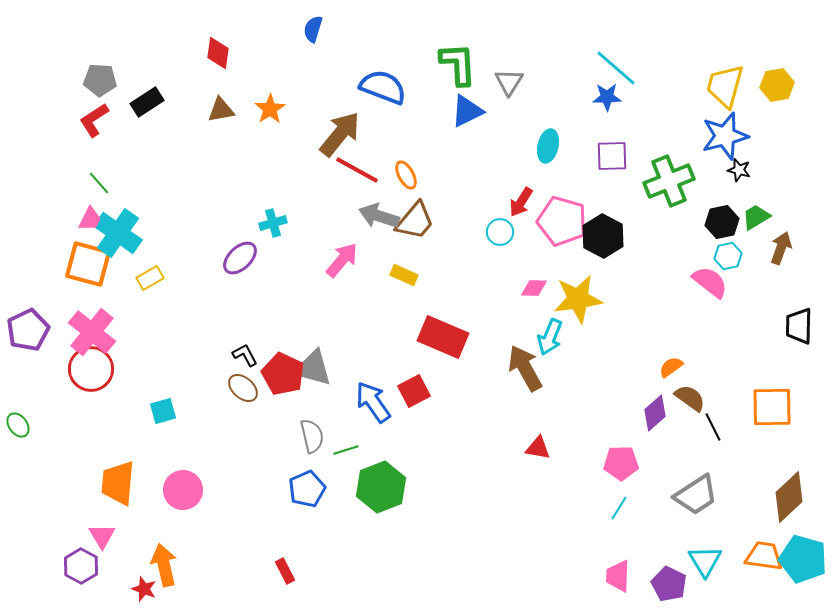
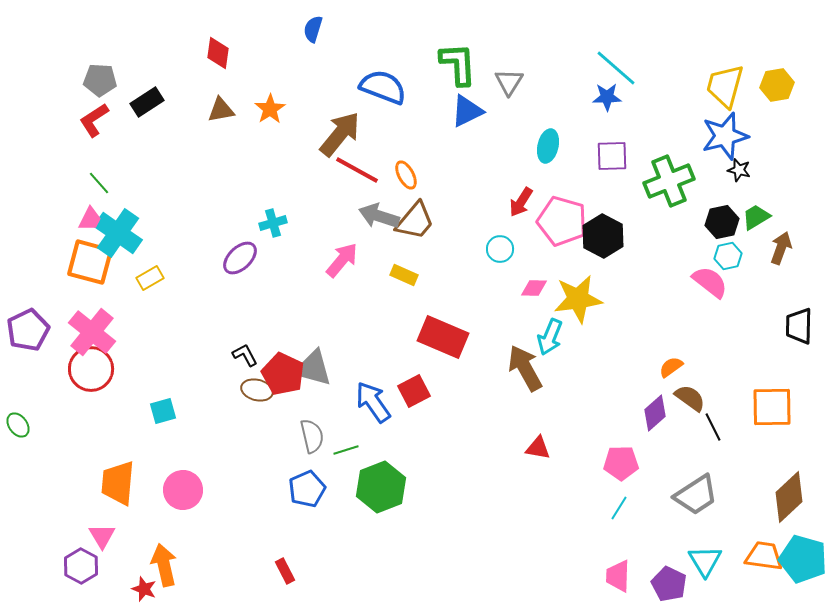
cyan circle at (500, 232): moved 17 px down
orange square at (88, 264): moved 2 px right, 2 px up
brown ellipse at (243, 388): moved 14 px right, 2 px down; rotated 28 degrees counterclockwise
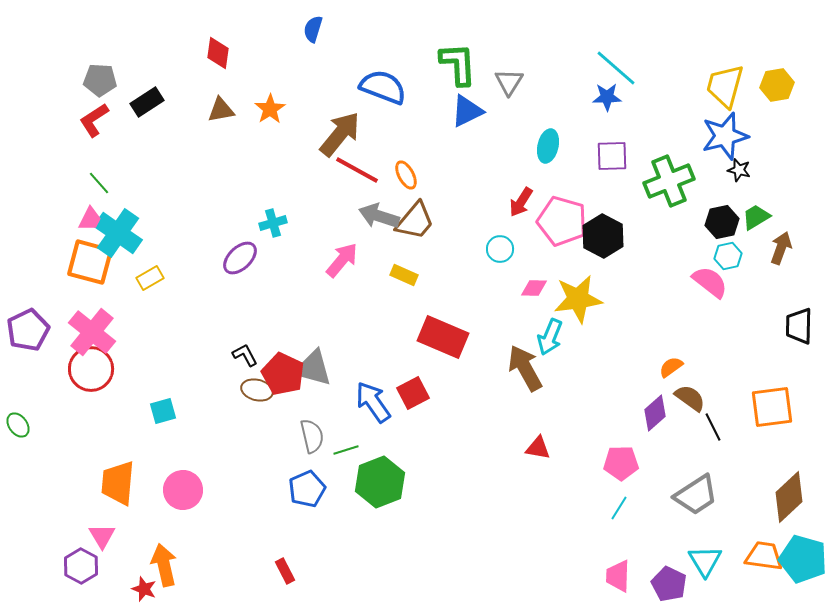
red square at (414, 391): moved 1 px left, 2 px down
orange square at (772, 407): rotated 6 degrees counterclockwise
green hexagon at (381, 487): moved 1 px left, 5 px up
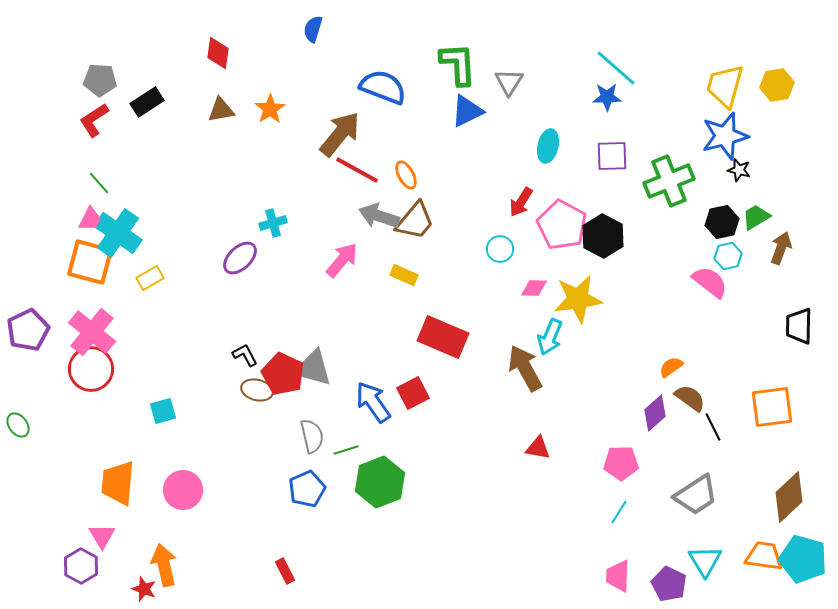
pink pentagon at (562, 221): moved 4 px down; rotated 12 degrees clockwise
cyan line at (619, 508): moved 4 px down
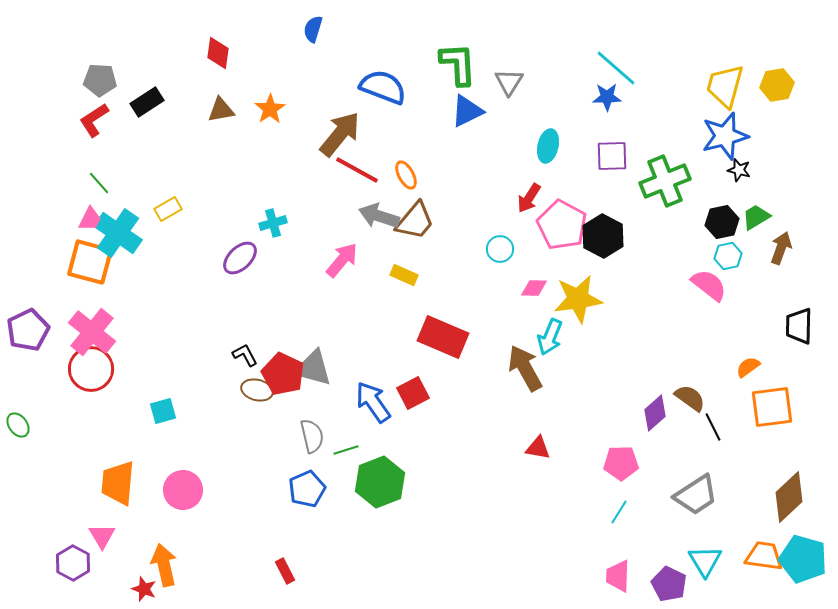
green cross at (669, 181): moved 4 px left
red arrow at (521, 202): moved 8 px right, 4 px up
yellow rectangle at (150, 278): moved 18 px right, 69 px up
pink semicircle at (710, 282): moved 1 px left, 3 px down
orange semicircle at (671, 367): moved 77 px right
purple hexagon at (81, 566): moved 8 px left, 3 px up
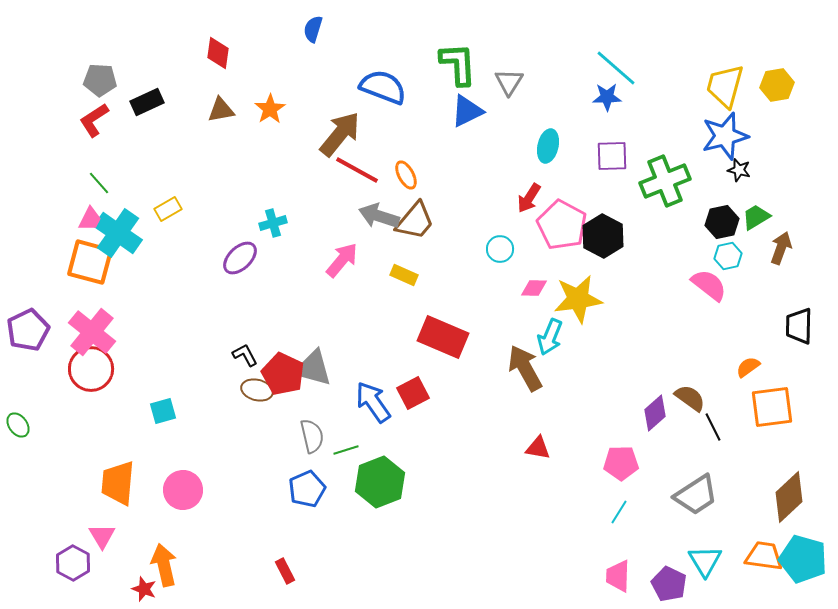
black rectangle at (147, 102): rotated 8 degrees clockwise
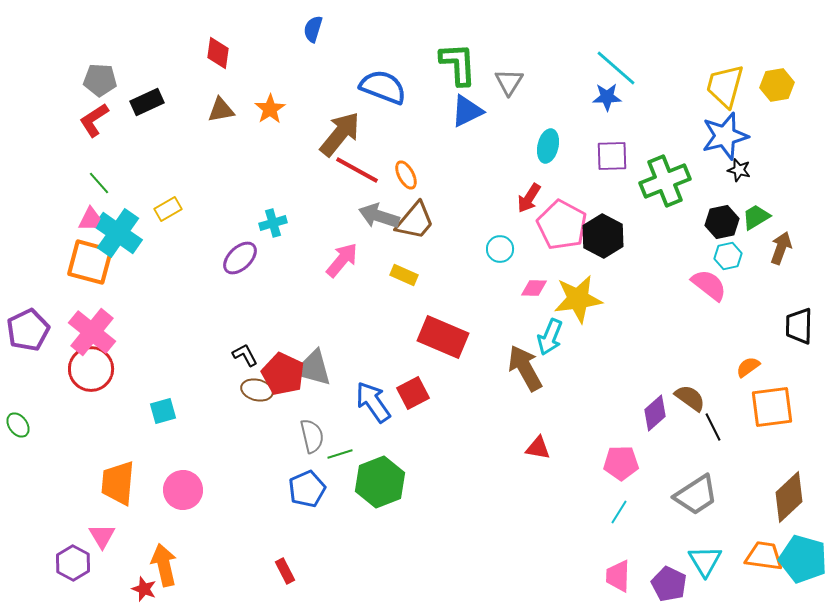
green line at (346, 450): moved 6 px left, 4 px down
